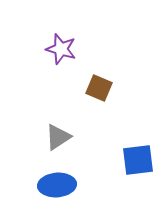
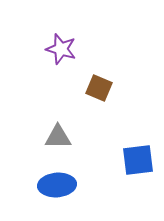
gray triangle: rotated 32 degrees clockwise
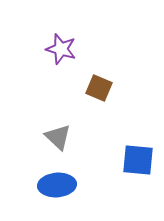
gray triangle: rotated 44 degrees clockwise
blue square: rotated 12 degrees clockwise
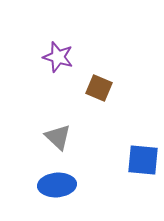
purple star: moved 3 px left, 8 px down
blue square: moved 5 px right
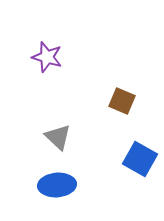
purple star: moved 11 px left
brown square: moved 23 px right, 13 px down
blue square: moved 3 px left, 1 px up; rotated 24 degrees clockwise
